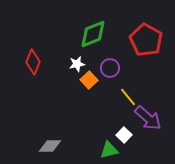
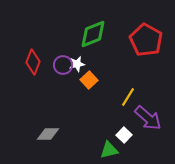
purple circle: moved 47 px left, 3 px up
yellow line: rotated 72 degrees clockwise
gray diamond: moved 2 px left, 12 px up
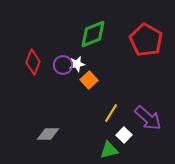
yellow line: moved 17 px left, 16 px down
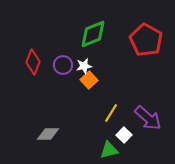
white star: moved 7 px right, 2 px down
